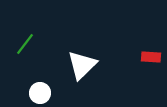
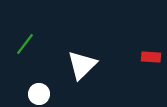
white circle: moved 1 px left, 1 px down
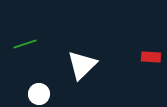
green line: rotated 35 degrees clockwise
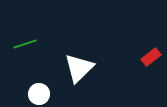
red rectangle: rotated 42 degrees counterclockwise
white triangle: moved 3 px left, 3 px down
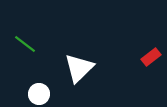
green line: rotated 55 degrees clockwise
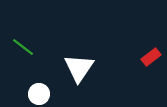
green line: moved 2 px left, 3 px down
white triangle: rotated 12 degrees counterclockwise
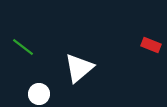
red rectangle: moved 12 px up; rotated 60 degrees clockwise
white triangle: rotated 16 degrees clockwise
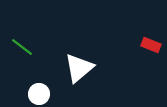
green line: moved 1 px left
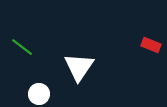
white triangle: moved 1 px up; rotated 16 degrees counterclockwise
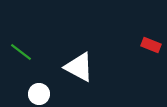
green line: moved 1 px left, 5 px down
white triangle: rotated 36 degrees counterclockwise
